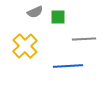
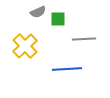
gray semicircle: moved 3 px right
green square: moved 2 px down
blue line: moved 1 px left, 3 px down
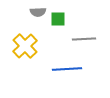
gray semicircle: rotated 21 degrees clockwise
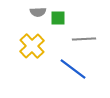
green square: moved 1 px up
yellow cross: moved 7 px right
blue line: moved 6 px right; rotated 40 degrees clockwise
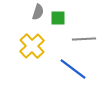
gray semicircle: rotated 70 degrees counterclockwise
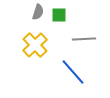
green square: moved 1 px right, 3 px up
yellow cross: moved 3 px right, 1 px up
blue line: moved 3 px down; rotated 12 degrees clockwise
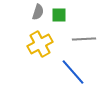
yellow cross: moved 5 px right, 1 px up; rotated 15 degrees clockwise
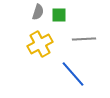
blue line: moved 2 px down
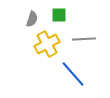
gray semicircle: moved 6 px left, 7 px down
yellow cross: moved 7 px right
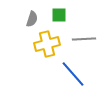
yellow cross: rotated 15 degrees clockwise
